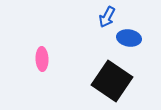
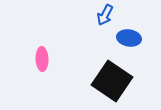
blue arrow: moved 2 px left, 2 px up
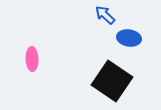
blue arrow: rotated 105 degrees clockwise
pink ellipse: moved 10 px left
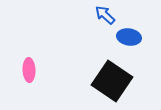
blue ellipse: moved 1 px up
pink ellipse: moved 3 px left, 11 px down
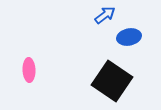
blue arrow: rotated 100 degrees clockwise
blue ellipse: rotated 20 degrees counterclockwise
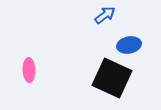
blue ellipse: moved 8 px down
black square: moved 3 px up; rotated 9 degrees counterclockwise
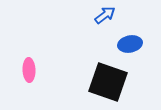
blue ellipse: moved 1 px right, 1 px up
black square: moved 4 px left, 4 px down; rotated 6 degrees counterclockwise
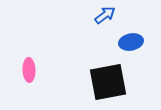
blue ellipse: moved 1 px right, 2 px up
black square: rotated 30 degrees counterclockwise
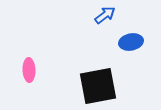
black square: moved 10 px left, 4 px down
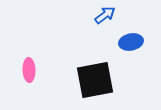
black square: moved 3 px left, 6 px up
